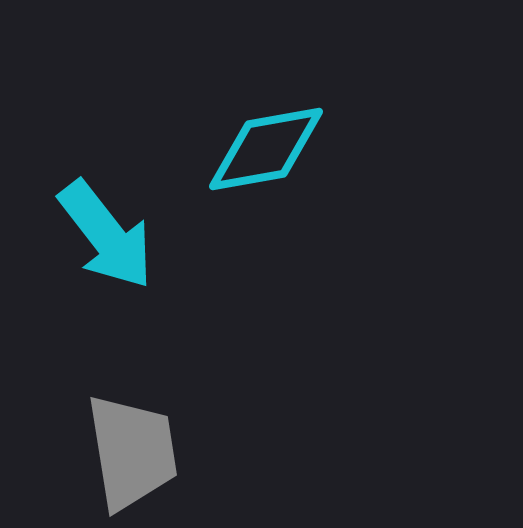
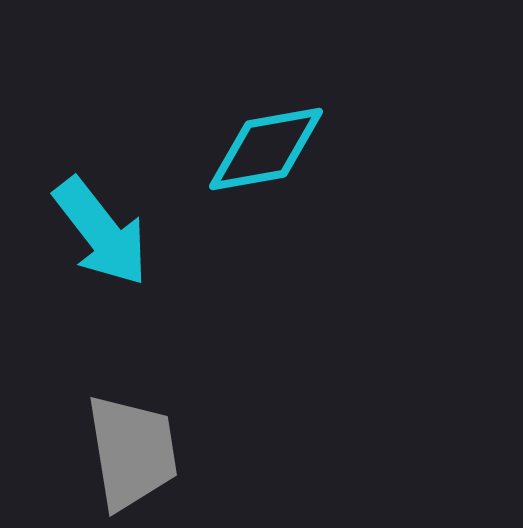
cyan arrow: moved 5 px left, 3 px up
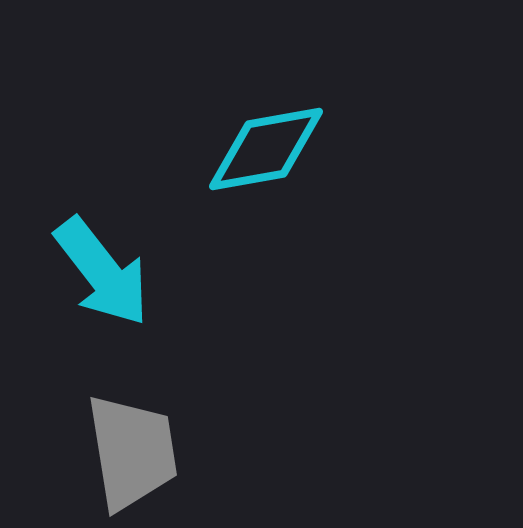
cyan arrow: moved 1 px right, 40 px down
